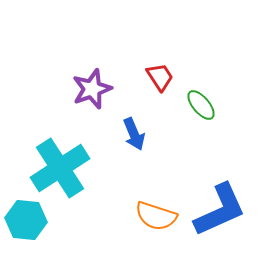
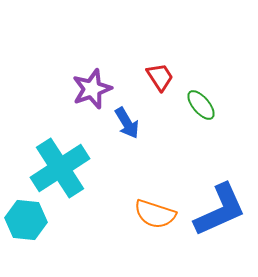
blue arrow: moved 7 px left, 11 px up; rotated 8 degrees counterclockwise
orange semicircle: moved 1 px left, 2 px up
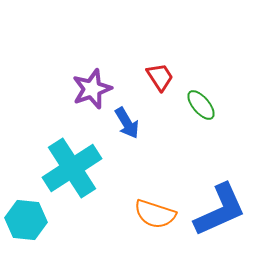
cyan cross: moved 12 px right
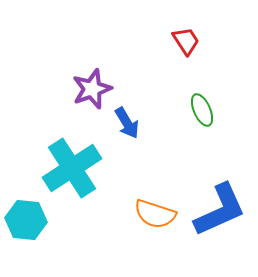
red trapezoid: moved 26 px right, 36 px up
green ellipse: moved 1 px right, 5 px down; rotated 16 degrees clockwise
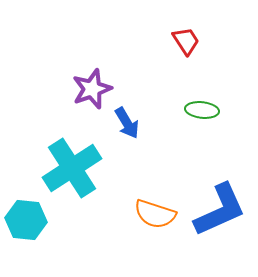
green ellipse: rotated 60 degrees counterclockwise
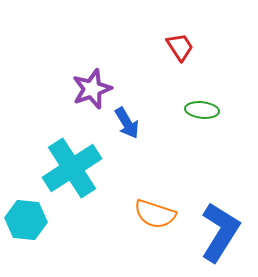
red trapezoid: moved 6 px left, 6 px down
blue L-shape: moved 22 px down; rotated 34 degrees counterclockwise
